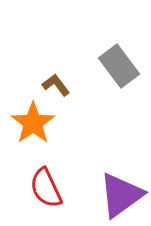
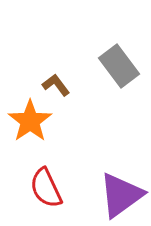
orange star: moved 3 px left, 2 px up
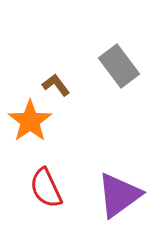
purple triangle: moved 2 px left
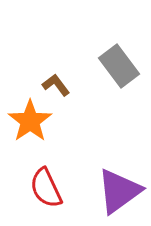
purple triangle: moved 4 px up
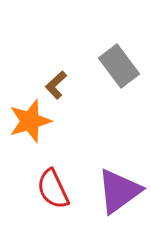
brown L-shape: rotated 96 degrees counterclockwise
orange star: rotated 18 degrees clockwise
red semicircle: moved 7 px right, 1 px down
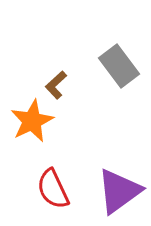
orange star: moved 2 px right; rotated 9 degrees counterclockwise
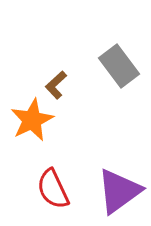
orange star: moved 1 px up
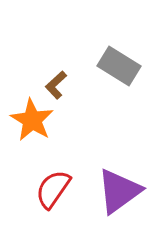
gray rectangle: rotated 21 degrees counterclockwise
orange star: rotated 15 degrees counterclockwise
red semicircle: rotated 60 degrees clockwise
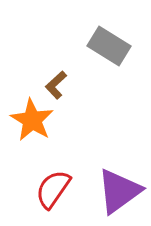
gray rectangle: moved 10 px left, 20 px up
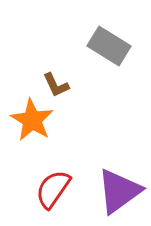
brown L-shape: rotated 72 degrees counterclockwise
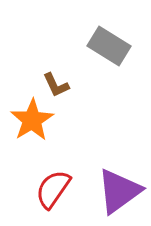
orange star: rotated 9 degrees clockwise
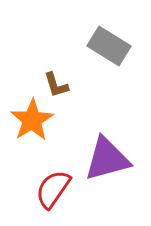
brown L-shape: rotated 8 degrees clockwise
purple triangle: moved 12 px left, 32 px up; rotated 21 degrees clockwise
